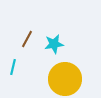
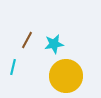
brown line: moved 1 px down
yellow circle: moved 1 px right, 3 px up
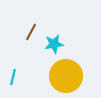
brown line: moved 4 px right, 8 px up
cyan line: moved 10 px down
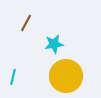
brown line: moved 5 px left, 9 px up
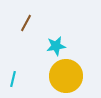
cyan star: moved 2 px right, 2 px down
cyan line: moved 2 px down
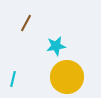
yellow circle: moved 1 px right, 1 px down
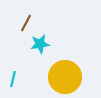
cyan star: moved 16 px left, 2 px up
yellow circle: moved 2 px left
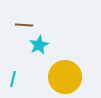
brown line: moved 2 px left, 2 px down; rotated 66 degrees clockwise
cyan star: moved 1 px left, 1 px down; rotated 18 degrees counterclockwise
